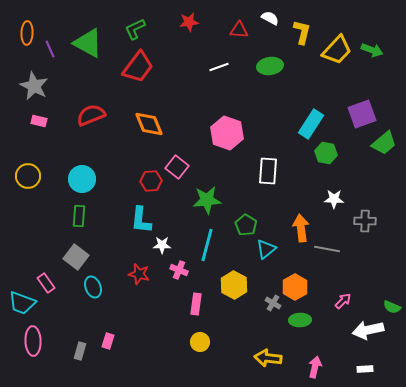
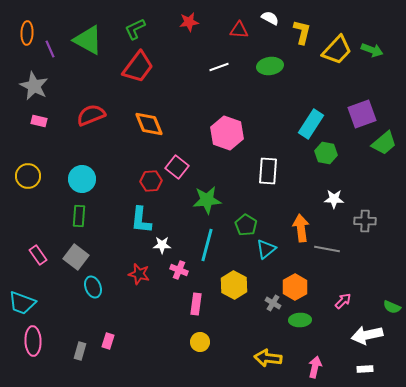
green triangle at (88, 43): moved 3 px up
pink rectangle at (46, 283): moved 8 px left, 28 px up
white arrow at (368, 330): moved 1 px left, 5 px down
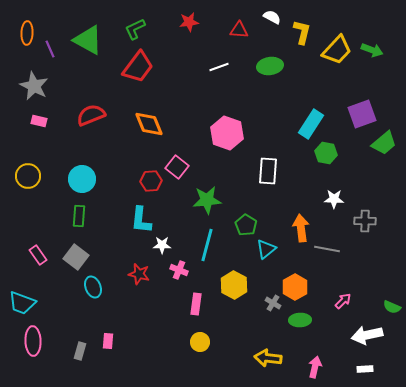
white semicircle at (270, 18): moved 2 px right, 1 px up
pink rectangle at (108, 341): rotated 14 degrees counterclockwise
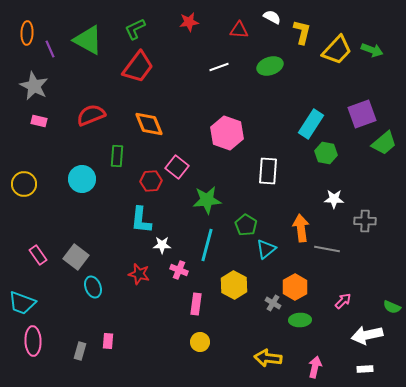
green ellipse at (270, 66): rotated 10 degrees counterclockwise
yellow circle at (28, 176): moved 4 px left, 8 px down
green rectangle at (79, 216): moved 38 px right, 60 px up
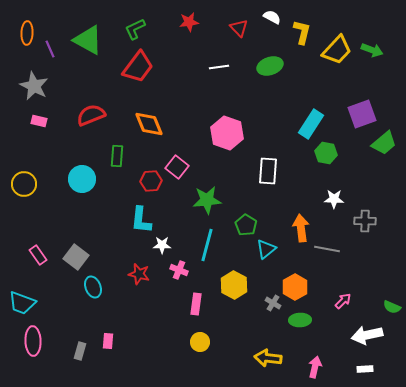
red triangle at (239, 30): moved 2 px up; rotated 42 degrees clockwise
white line at (219, 67): rotated 12 degrees clockwise
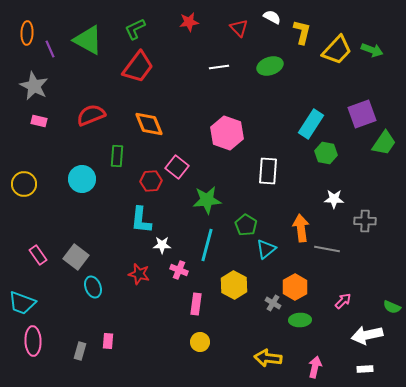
green trapezoid at (384, 143): rotated 16 degrees counterclockwise
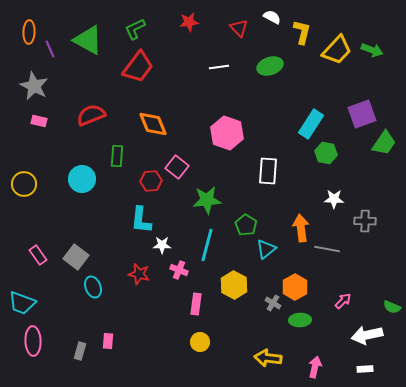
orange ellipse at (27, 33): moved 2 px right, 1 px up
orange diamond at (149, 124): moved 4 px right
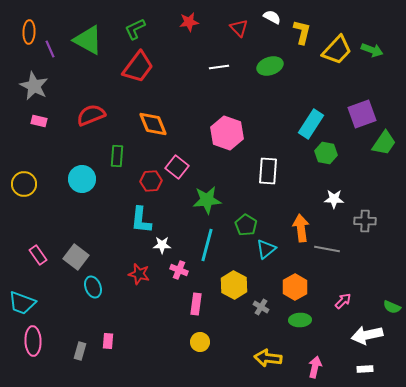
gray cross at (273, 303): moved 12 px left, 4 px down
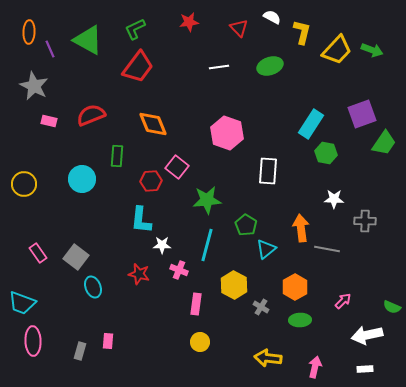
pink rectangle at (39, 121): moved 10 px right
pink rectangle at (38, 255): moved 2 px up
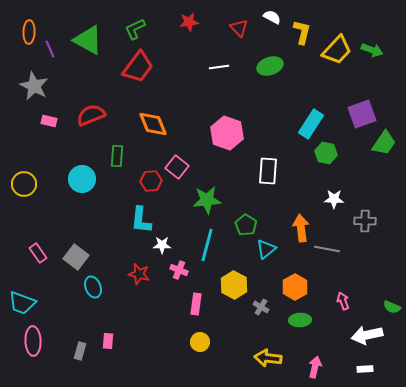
pink arrow at (343, 301): rotated 66 degrees counterclockwise
